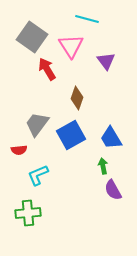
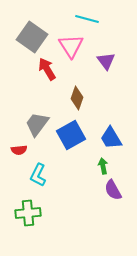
cyan L-shape: rotated 40 degrees counterclockwise
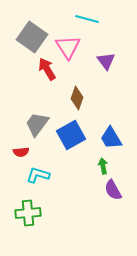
pink triangle: moved 3 px left, 1 px down
red semicircle: moved 2 px right, 2 px down
cyan L-shape: rotated 80 degrees clockwise
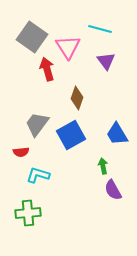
cyan line: moved 13 px right, 10 px down
red arrow: rotated 15 degrees clockwise
blue trapezoid: moved 6 px right, 4 px up
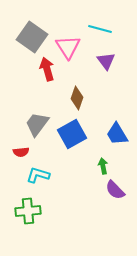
blue square: moved 1 px right, 1 px up
purple semicircle: moved 2 px right; rotated 15 degrees counterclockwise
green cross: moved 2 px up
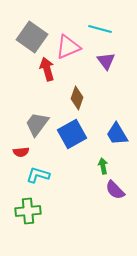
pink triangle: rotated 40 degrees clockwise
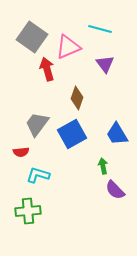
purple triangle: moved 1 px left, 3 px down
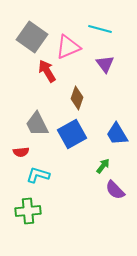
red arrow: moved 2 px down; rotated 15 degrees counterclockwise
gray trapezoid: rotated 64 degrees counterclockwise
green arrow: rotated 49 degrees clockwise
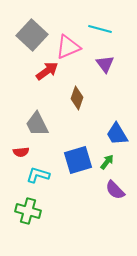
gray square: moved 2 px up; rotated 8 degrees clockwise
red arrow: rotated 85 degrees clockwise
blue square: moved 6 px right, 26 px down; rotated 12 degrees clockwise
green arrow: moved 4 px right, 4 px up
green cross: rotated 20 degrees clockwise
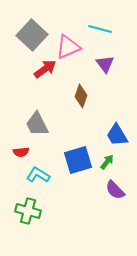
red arrow: moved 2 px left, 2 px up
brown diamond: moved 4 px right, 2 px up
blue trapezoid: moved 1 px down
cyan L-shape: rotated 15 degrees clockwise
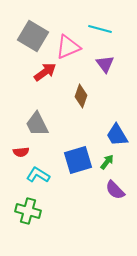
gray square: moved 1 px right, 1 px down; rotated 12 degrees counterclockwise
red arrow: moved 3 px down
